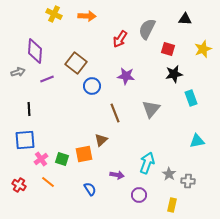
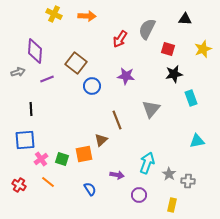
black line: moved 2 px right
brown line: moved 2 px right, 7 px down
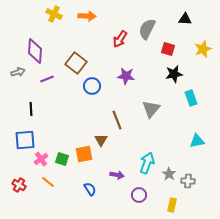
brown triangle: rotated 16 degrees counterclockwise
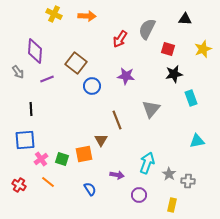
gray arrow: rotated 72 degrees clockwise
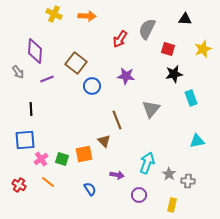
brown triangle: moved 3 px right, 1 px down; rotated 16 degrees counterclockwise
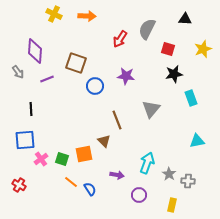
brown square: rotated 20 degrees counterclockwise
blue circle: moved 3 px right
orange line: moved 23 px right
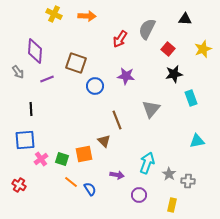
red square: rotated 24 degrees clockwise
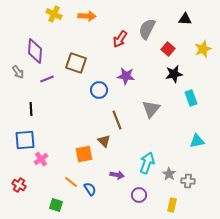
blue circle: moved 4 px right, 4 px down
green square: moved 6 px left, 46 px down
